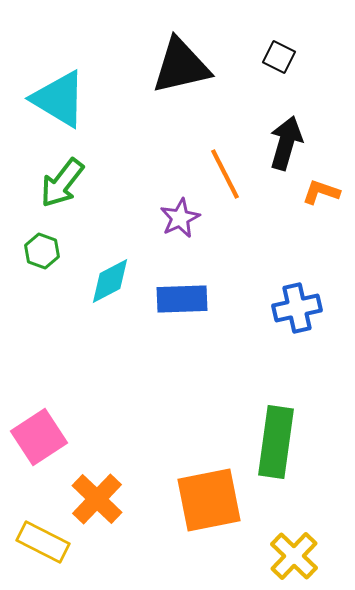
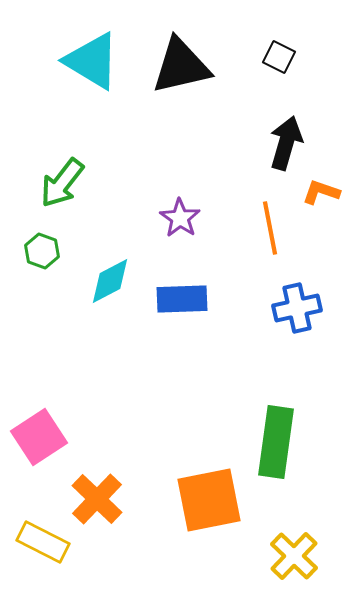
cyan triangle: moved 33 px right, 38 px up
orange line: moved 45 px right, 54 px down; rotated 16 degrees clockwise
purple star: rotated 12 degrees counterclockwise
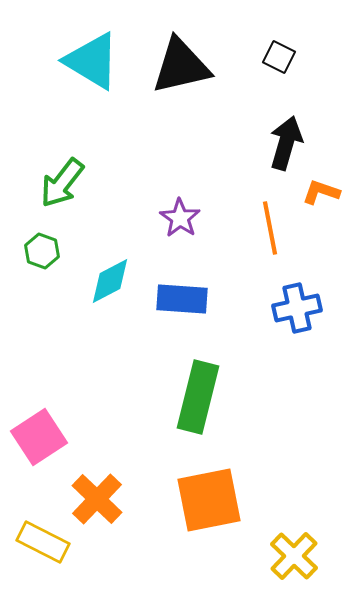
blue rectangle: rotated 6 degrees clockwise
green rectangle: moved 78 px left, 45 px up; rotated 6 degrees clockwise
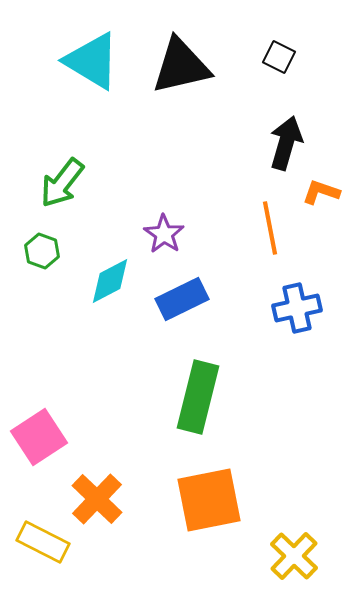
purple star: moved 16 px left, 16 px down
blue rectangle: rotated 30 degrees counterclockwise
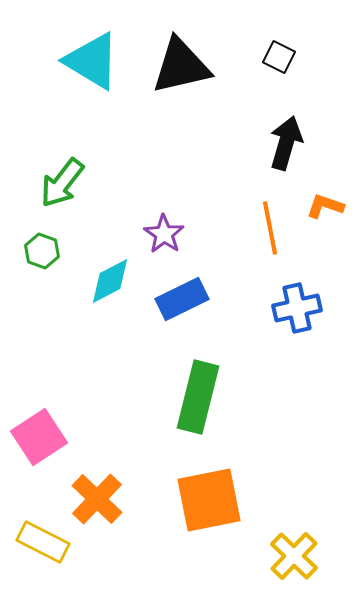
orange L-shape: moved 4 px right, 14 px down
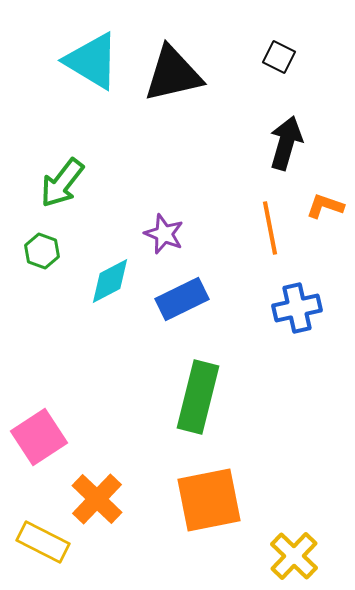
black triangle: moved 8 px left, 8 px down
purple star: rotated 12 degrees counterclockwise
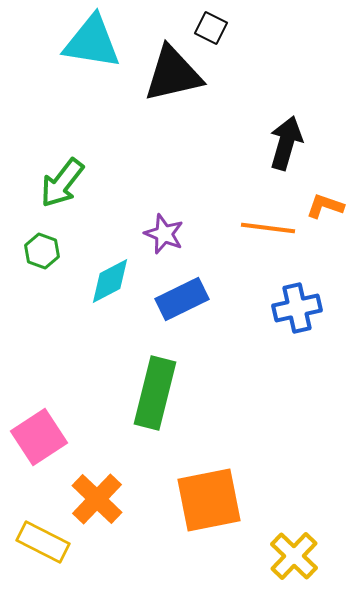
black square: moved 68 px left, 29 px up
cyan triangle: moved 19 px up; rotated 22 degrees counterclockwise
orange line: moved 2 px left; rotated 72 degrees counterclockwise
green rectangle: moved 43 px left, 4 px up
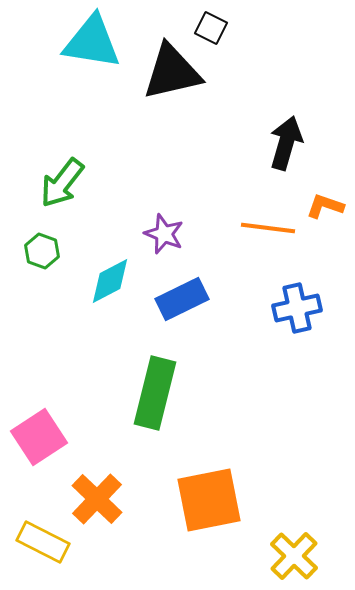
black triangle: moved 1 px left, 2 px up
